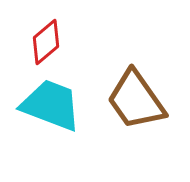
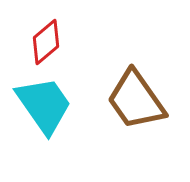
cyan trapezoid: moved 7 px left; rotated 34 degrees clockwise
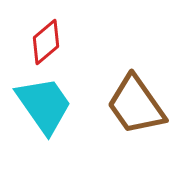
brown trapezoid: moved 5 px down
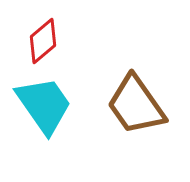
red diamond: moved 3 px left, 1 px up
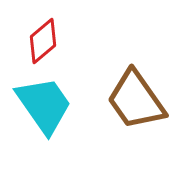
brown trapezoid: moved 5 px up
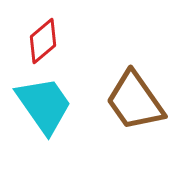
brown trapezoid: moved 1 px left, 1 px down
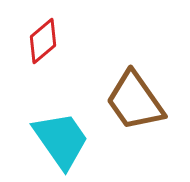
cyan trapezoid: moved 17 px right, 35 px down
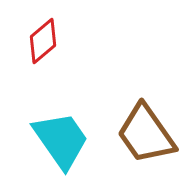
brown trapezoid: moved 11 px right, 33 px down
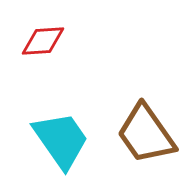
red diamond: rotated 36 degrees clockwise
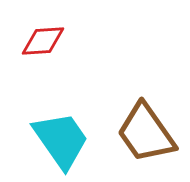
brown trapezoid: moved 1 px up
